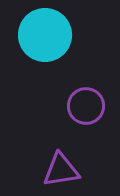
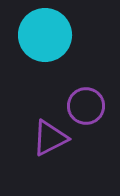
purple triangle: moved 11 px left, 32 px up; rotated 18 degrees counterclockwise
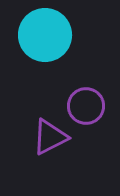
purple triangle: moved 1 px up
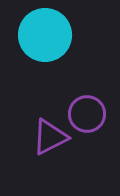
purple circle: moved 1 px right, 8 px down
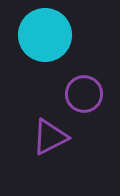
purple circle: moved 3 px left, 20 px up
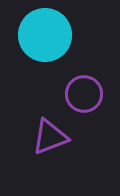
purple triangle: rotated 6 degrees clockwise
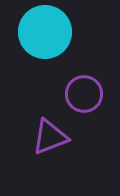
cyan circle: moved 3 px up
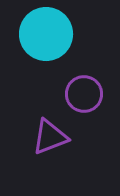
cyan circle: moved 1 px right, 2 px down
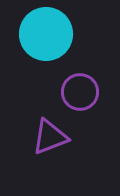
purple circle: moved 4 px left, 2 px up
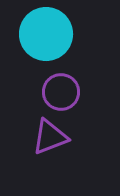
purple circle: moved 19 px left
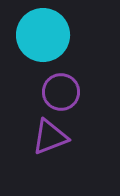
cyan circle: moved 3 px left, 1 px down
